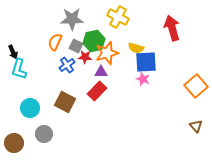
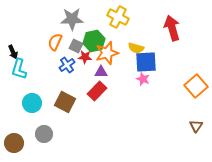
cyan circle: moved 2 px right, 5 px up
brown triangle: rotated 16 degrees clockwise
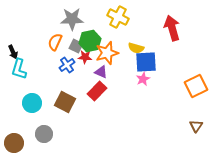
green hexagon: moved 4 px left
purple triangle: rotated 24 degrees clockwise
pink star: rotated 24 degrees clockwise
orange square: rotated 15 degrees clockwise
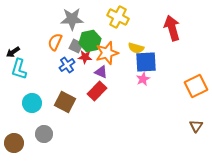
black arrow: rotated 80 degrees clockwise
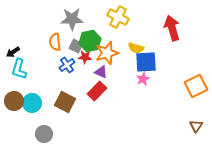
orange semicircle: rotated 30 degrees counterclockwise
brown circle: moved 42 px up
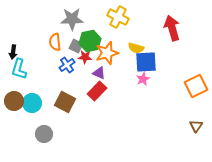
black arrow: rotated 48 degrees counterclockwise
purple triangle: moved 2 px left, 1 px down
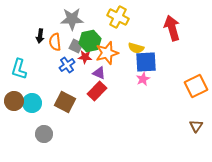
black arrow: moved 27 px right, 16 px up
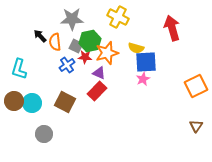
black arrow: rotated 128 degrees clockwise
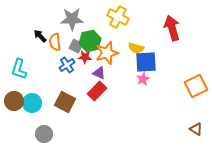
brown triangle: moved 3 px down; rotated 32 degrees counterclockwise
